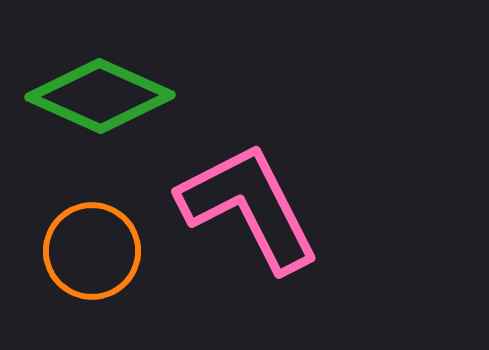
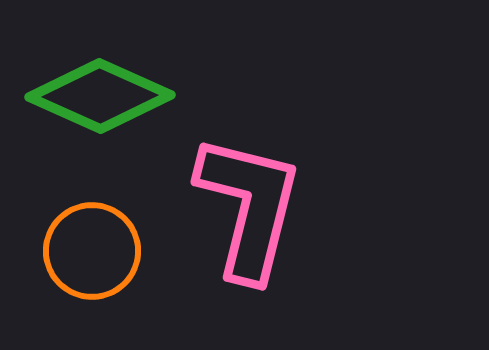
pink L-shape: rotated 41 degrees clockwise
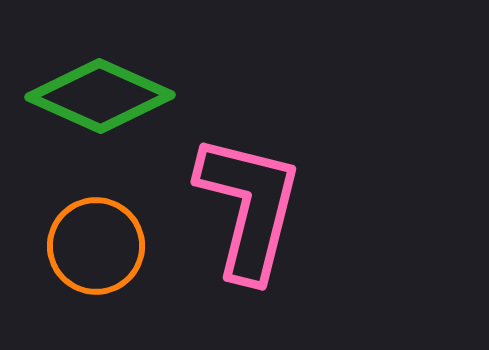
orange circle: moved 4 px right, 5 px up
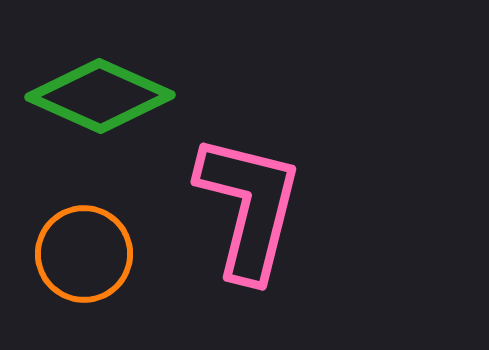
orange circle: moved 12 px left, 8 px down
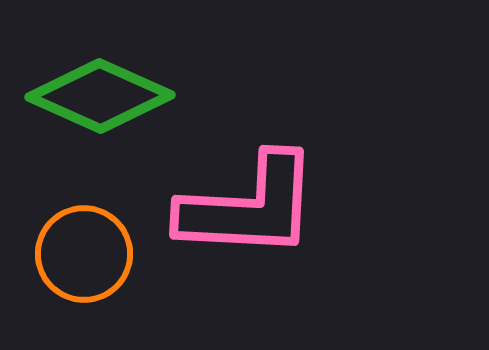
pink L-shape: rotated 79 degrees clockwise
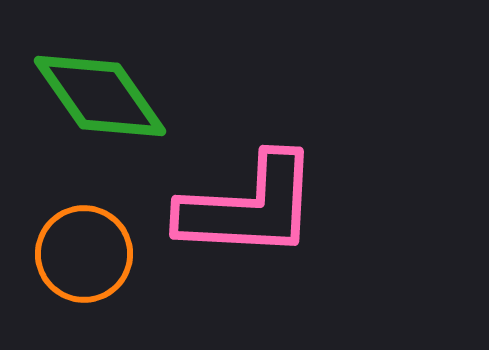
green diamond: rotated 31 degrees clockwise
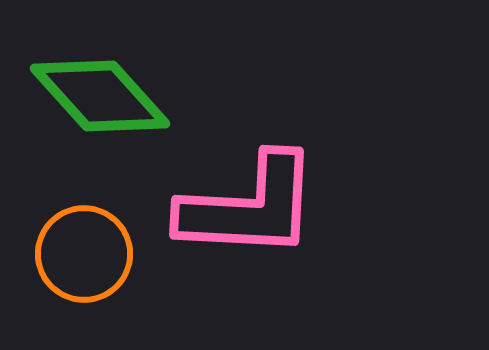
green diamond: rotated 7 degrees counterclockwise
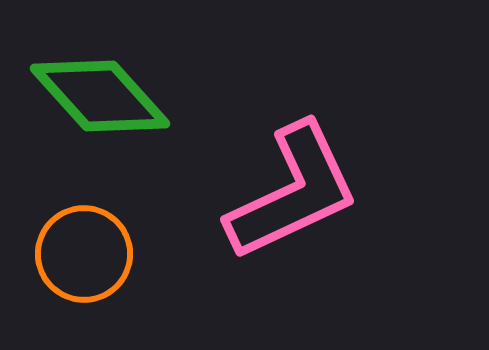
pink L-shape: moved 44 px right, 15 px up; rotated 28 degrees counterclockwise
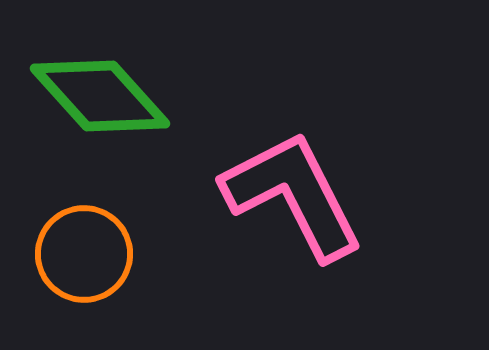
pink L-shape: moved 3 px down; rotated 92 degrees counterclockwise
